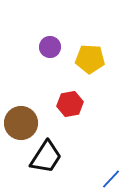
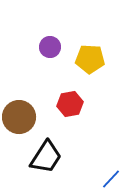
brown circle: moved 2 px left, 6 px up
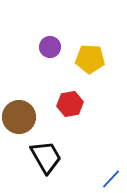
black trapezoid: rotated 63 degrees counterclockwise
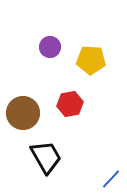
yellow pentagon: moved 1 px right, 1 px down
brown circle: moved 4 px right, 4 px up
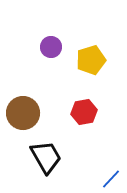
purple circle: moved 1 px right
yellow pentagon: rotated 20 degrees counterclockwise
red hexagon: moved 14 px right, 8 px down
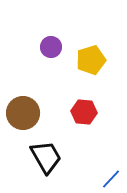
red hexagon: rotated 15 degrees clockwise
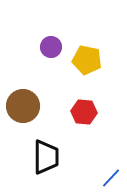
yellow pentagon: moved 4 px left; rotated 28 degrees clockwise
brown circle: moved 7 px up
black trapezoid: rotated 30 degrees clockwise
blue line: moved 1 px up
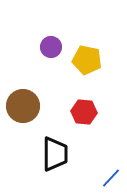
black trapezoid: moved 9 px right, 3 px up
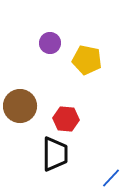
purple circle: moved 1 px left, 4 px up
brown circle: moved 3 px left
red hexagon: moved 18 px left, 7 px down
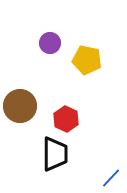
red hexagon: rotated 20 degrees clockwise
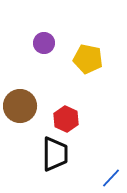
purple circle: moved 6 px left
yellow pentagon: moved 1 px right, 1 px up
